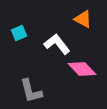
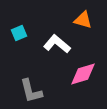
orange triangle: moved 1 px down; rotated 12 degrees counterclockwise
white L-shape: rotated 12 degrees counterclockwise
pink diamond: moved 1 px right, 5 px down; rotated 64 degrees counterclockwise
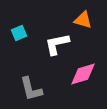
white L-shape: rotated 52 degrees counterclockwise
gray L-shape: moved 2 px up
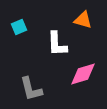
cyan square: moved 6 px up
white L-shape: rotated 80 degrees counterclockwise
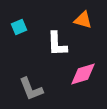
gray L-shape: rotated 8 degrees counterclockwise
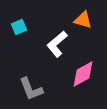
white L-shape: rotated 52 degrees clockwise
pink diamond: rotated 12 degrees counterclockwise
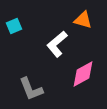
cyan square: moved 5 px left, 1 px up
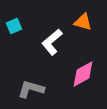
orange triangle: moved 2 px down
white L-shape: moved 5 px left, 2 px up
gray L-shape: rotated 128 degrees clockwise
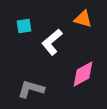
orange triangle: moved 3 px up
cyan square: moved 10 px right; rotated 14 degrees clockwise
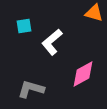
orange triangle: moved 11 px right, 6 px up
